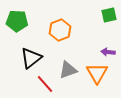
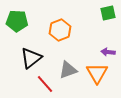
green square: moved 1 px left, 2 px up
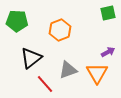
purple arrow: rotated 144 degrees clockwise
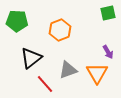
purple arrow: rotated 88 degrees clockwise
